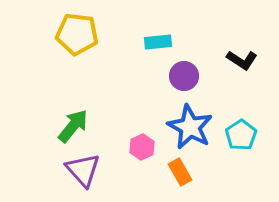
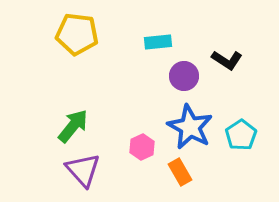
black L-shape: moved 15 px left
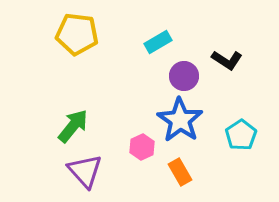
cyan rectangle: rotated 24 degrees counterclockwise
blue star: moved 10 px left, 7 px up; rotated 6 degrees clockwise
purple triangle: moved 2 px right, 1 px down
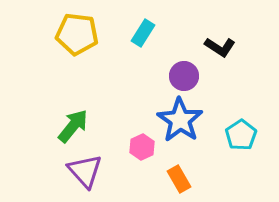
cyan rectangle: moved 15 px left, 9 px up; rotated 28 degrees counterclockwise
black L-shape: moved 7 px left, 13 px up
orange rectangle: moved 1 px left, 7 px down
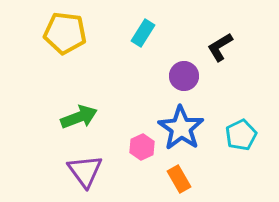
yellow pentagon: moved 12 px left, 1 px up
black L-shape: rotated 116 degrees clockwise
blue star: moved 1 px right, 8 px down
green arrow: moved 6 px right, 9 px up; rotated 30 degrees clockwise
cyan pentagon: rotated 8 degrees clockwise
purple triangle: rotated 6 degrees clockwise
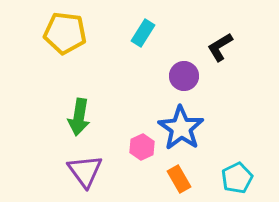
green arrow: rotated 120 degrees clockwise
cyan pentagon: moved 4 px left, 43 px down
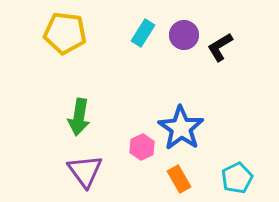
purple circle: moved 41 px up
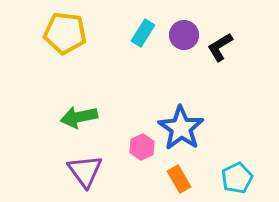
green arrow: rotated 69 degrees clockwise
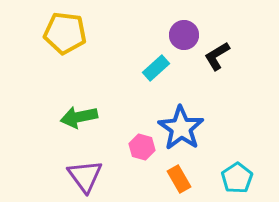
cyan rectangle: moved 13 px right, 35 px down; rotated 16 degrees clockwise
black L-shape: moved 3 px left, 9 px down
pink hexagon: rotated 20 degrees counterclockwise
purple triangle: moved 5 px down
cyan pentagon: rotated 8 degrees counterclockwise
